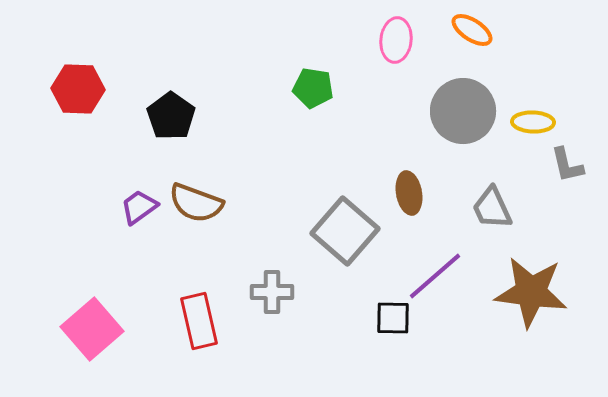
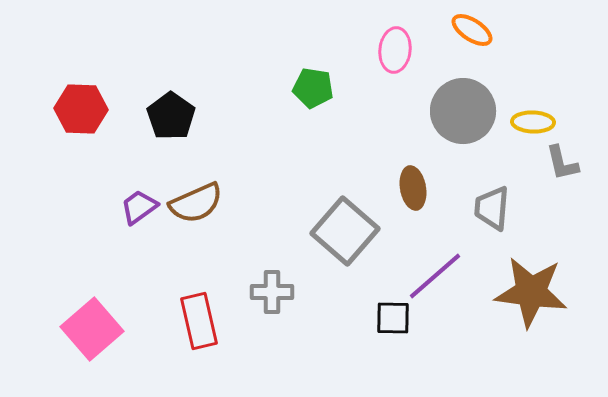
pink ellipse: moved 1 px left, 10 px down
red hexagon: moved 3 px right, 20 px down
gray L-shape: moved 5 px left, 2 px up
brown ellipse: moved 4 px right, 5 px up
brown semicircle: rotated 44 degrees counterclockwise
gray trapezoid: rotated 30 degrees clockwise
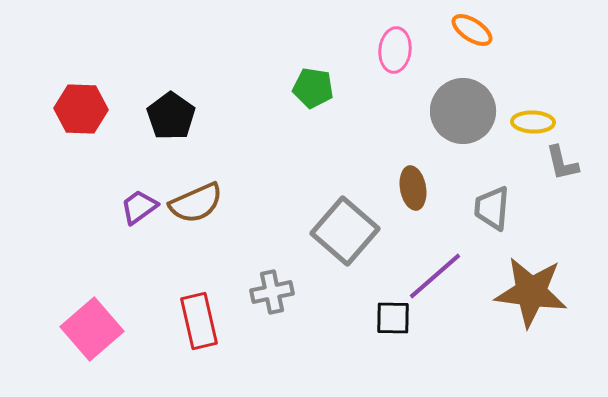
gray cross: rotated 12 degrees counterclockwise
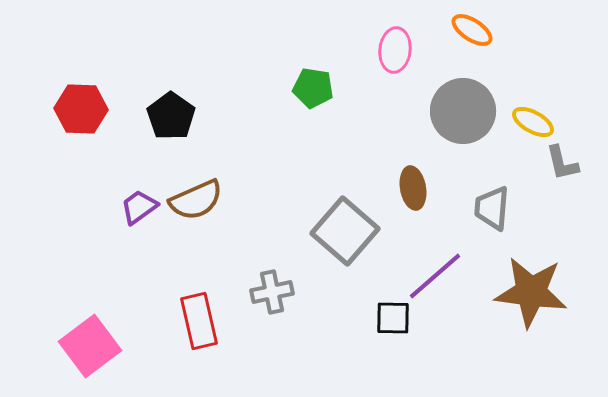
yellow ellipse: rotated 27 degrees clockwise
brown semicircle: moved 3 px up
pink square: moved 2 px left, 17 px down; rotated 4 degrees clockwise
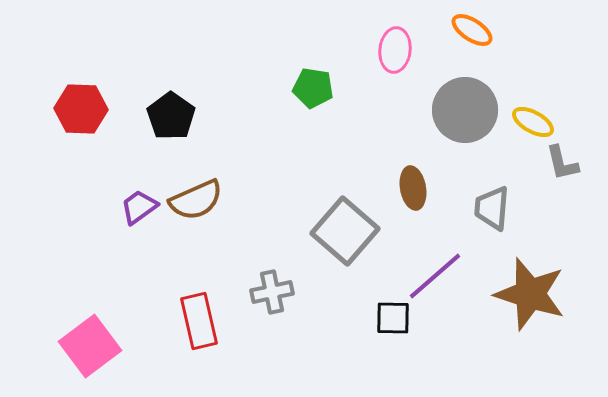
gray circle: moved 2 px right, 1 px up
brown star: moved 1 px left, 2 px down; rotated 10 degrees clockwise
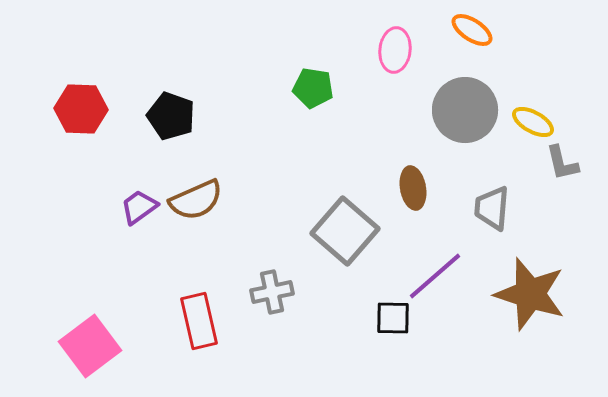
black pentagon: rotated 15 degrees counterclockwise
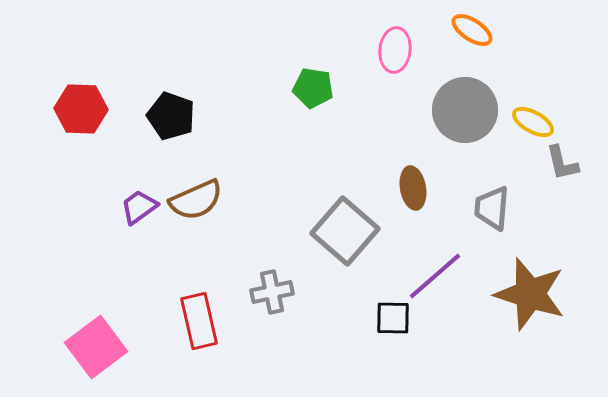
pink square: moved 6 px right, 1 px down
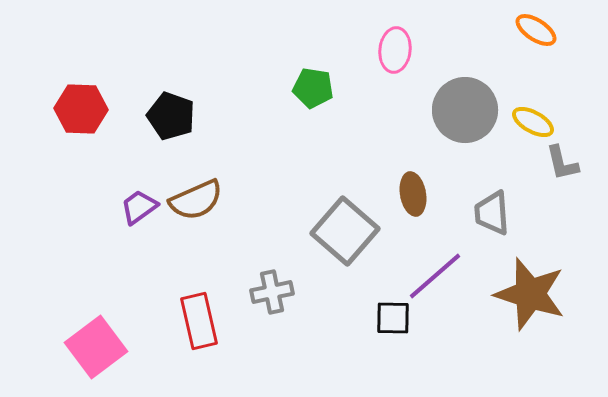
orange ellipse: moved 64 px right
brown ellipse: moved 6 px down
gray trapezoid: moved 5 px down; rotated 9 degrees counterclockwise
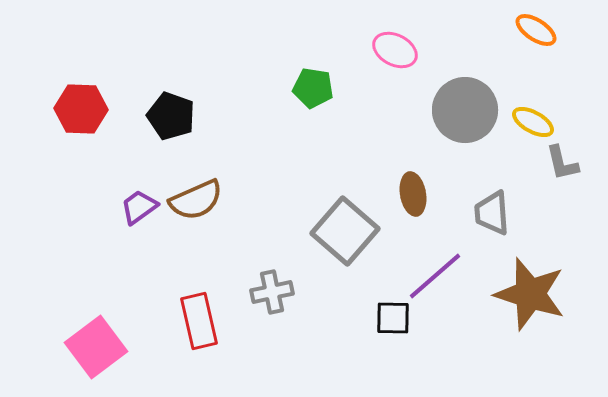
pink ellipse: rotated 69 degrees counterclockwise
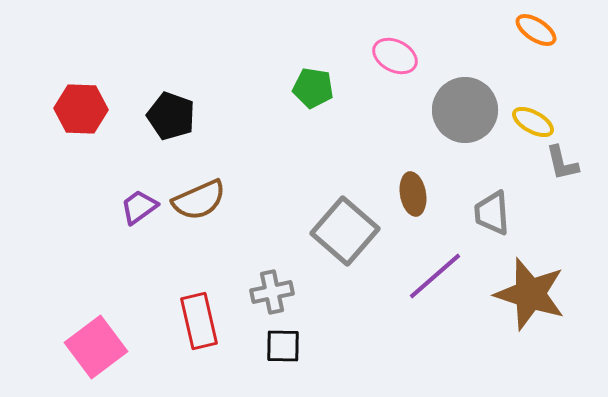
pink ellipse: moved 6 px down
brown semicircle: moved 3 px right
black square: moved 110 px left, 28 px down
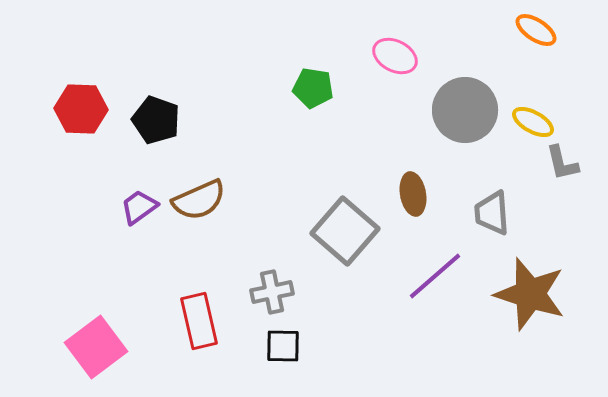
black pentagon: moved 15 px left, 4 px down
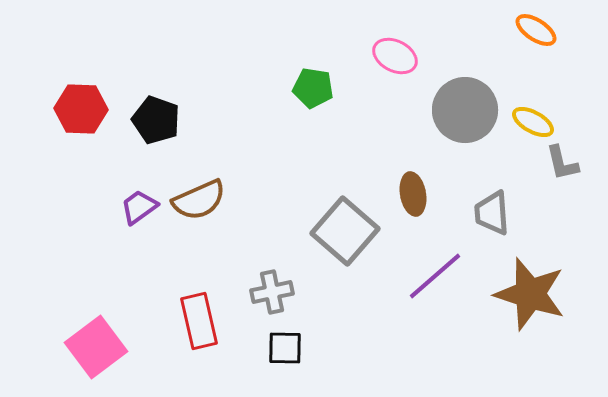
black square: moved 2 px right, 2 px down
